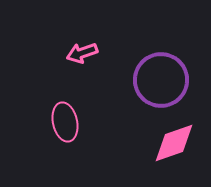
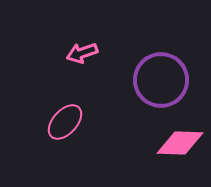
pink ellipse: rotated 54 degrees clockwise
pink diamond: moved 6 px right; rotated 21 degrees clockwise
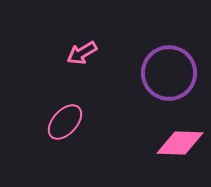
pink arrow: rotated 12 degrees counterclockwise
purple circle: moved 8 px right, 7 px up
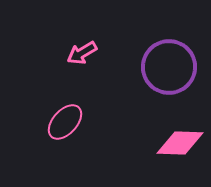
purple circle: moved 6 px up
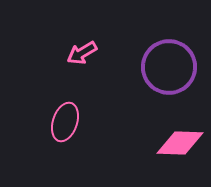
pink ellipse: rotated 24 degrees counterclockwise
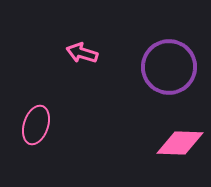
pink arrow: rotated 48 degrees clockwise
pink ellipse: moved 29 px left, 3 px down
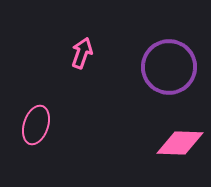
pink arrow: rotated 92 degrees clockwise
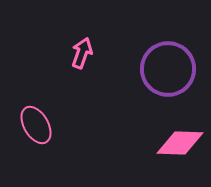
purple circle: moved 1 px left, 2 px down
pink ellipse: rotated 48 degrees counterclockwise
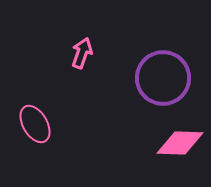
purple circle: moved 5 px left, 9 px down
pink ellipse: moved 1 px left, 1 px up
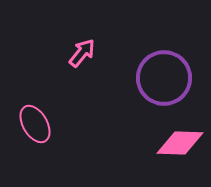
pink arrow: rotated 20 degrees clockwise
purple circle: moved 1 px right
